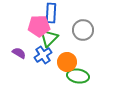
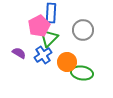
pink pentagon: rotated 25 degrees counterclockwise
green ellipse: moved 4 px right, 3 px up
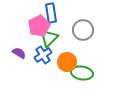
blue rectangle: rotated 12 degrees counterclockwise
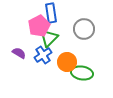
gray circle: moved 1 px right, 1 px up
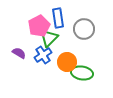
blue rectangle: moved 7 px right, 5 px down
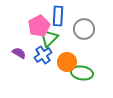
blue rectangle: moved 2 px up; rotated 12 degrees clockwise
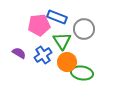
blue rectangle: moved 1 px left, 1 px down; rotated 72 degrees counterclockwise
pink pentagon: moved 1 px up; rotated 20 degrees clockwise
green triangle: moved 13 px right, 3 px down; rotated 18 degrees counterclockwise
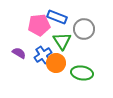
orange circle: moved 11 px left, 1 px down
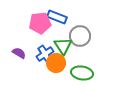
pink pentagon: moved 1 px right, 2 px up
gray circle: moved 4 px left, 7 px down
green triangle: moved 1 px right, 5 px down
blue cross: moved 2 px right, 1 px up
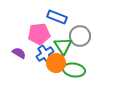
pink pentagon: moved 1 px left, 11 px down
green ellipse: moved 8 px left, 3 px up
